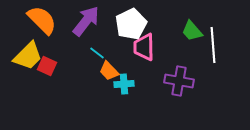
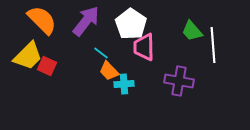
white pentagon: rotated 12 degrees counterclockwise
cyan line: moved 4 px right
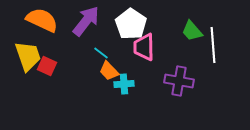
orange semicircle: rotated 20 degrees counterclockwise
yellow trapezoid: rotated 64 degrees counterclockwise
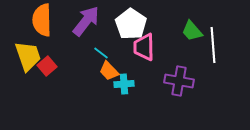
orange semicircle: rotated 116 degrees counterclockwise
red square: rotated 24 degrees clockwise
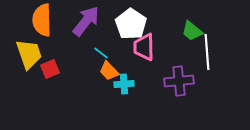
green trapezoid: rotated 10 degrees counterclockwise
white line: moved 6 px left, 7 px down
yellow trapezoid: moved 1 px right, 2 px up
red square: moved 3 px right, 3 px down; rotated 18 degrees clockwise
purple cross: rotated 16 degrees counterclockwise
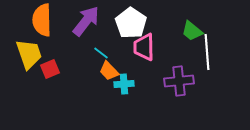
white pentagon: moved 1 px up
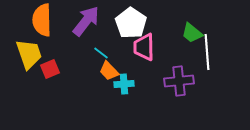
green trapezoid: moved 2 px down
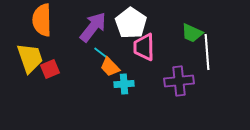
purple arrow: moved 7 px right, 6 px down
green trapezoid: rotated 15 degrees counterclockwise
yellow trapezoid: moved 1 px right, 4 px down
orange trapezoid: moved 1 px right, 4 px up
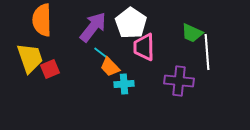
purple cross: rotated 12 degrees clockwise
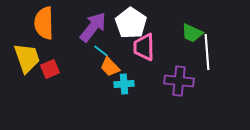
orange semicircle: moved 2 px right, 3 px down
cyan line: moved 2 px up
yellow trapezoid: moved 3 px left
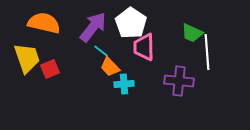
orange semicircle: rotated 104 degrees clockwise
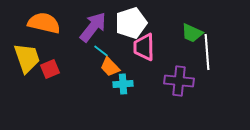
white pentagon: rotated 20 degrees clockwise
cyan cross: moved 1 px left
